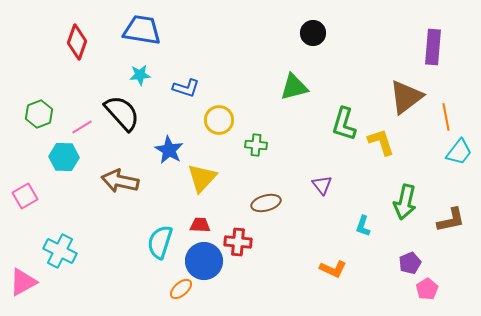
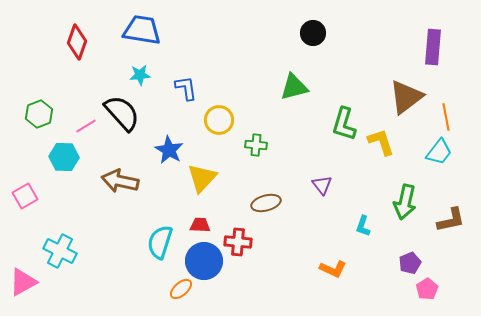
blue L-shape: rotated 116 degrees counterclockwise
pink line: moved 4 px right, 1 px up
cyan trapezoid: moved 20 px left
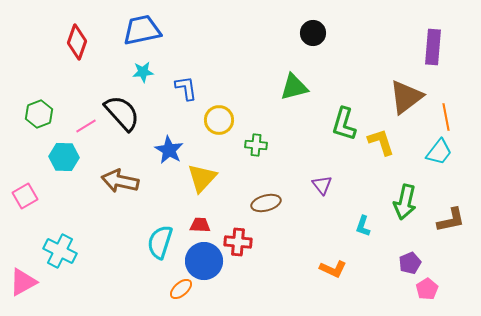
blue trapezoid: rotated 21 degrees counterclockwise
cyan star: moved 3 px right, 3 px up
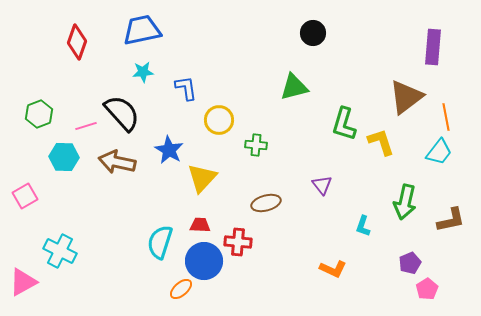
pink line: rotated 15 degrees clockwise
brown arrow: moved 3 px left, 19 px up
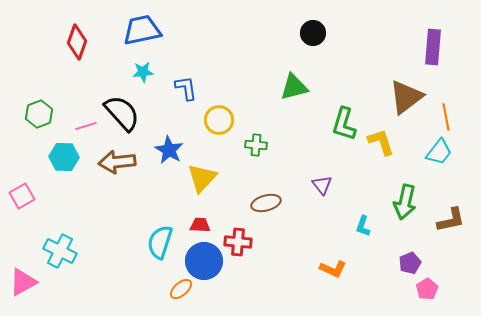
brown arrow: rotated 18 degrees counterclockwise
pink square: moved 3 px left
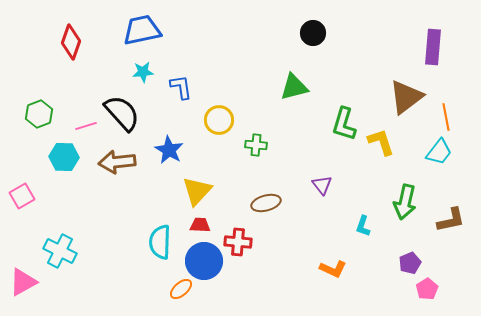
red diamond: moved 6 px left
blue L-shape: moved 5 px left, 1 px up
yellow triangle: moved 5 px left, 13 px down
cyan semicircle: rotated 16 degrees counterclockwise
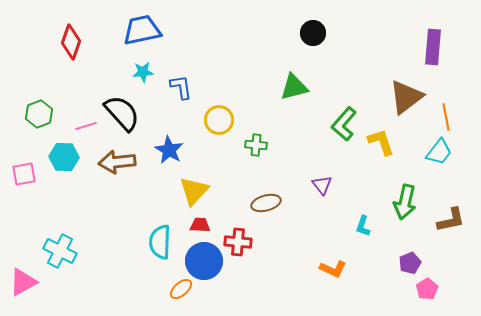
green L-shape: rotated 24 degrees clockwise
yellow triangle: moved 3 px left
pink square: moved 2 px right, 22 px up; rotated 20 degrees clockwise
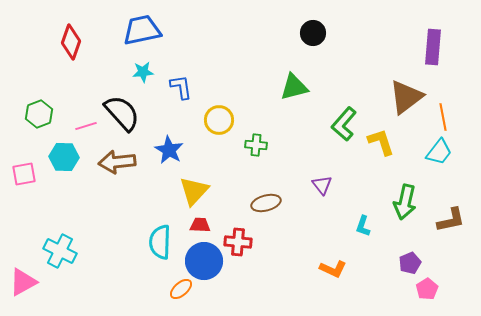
orange line: moved 3 px left
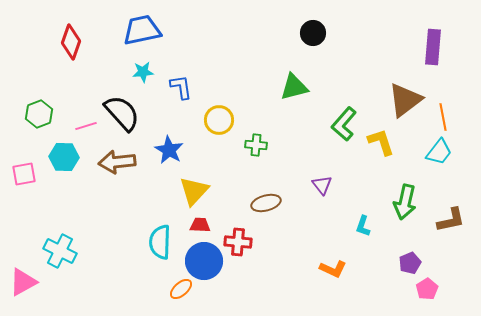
brown triangle: moved 1 px left, 3 px down
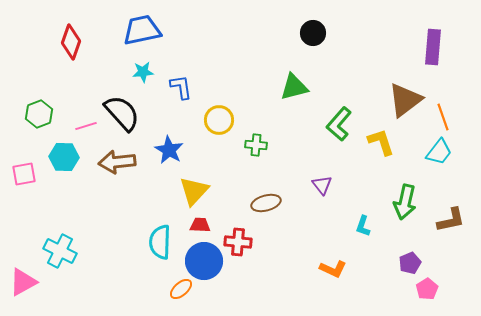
orange line: rotated 8 degrees counterclockwise
green L-shape: moved 5 px left
